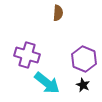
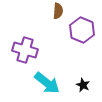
brown semicircle: moved 2 px up
purple cross: moved 2 px left, 5 px up
purple hexagon: moved 2 px left, 29 px up
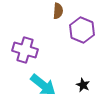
cyan arrow: moved 4 px left, 2 px down
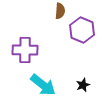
brown semicircle: moved 2 px right
purple cross: rotated 15 degrees counterclockwise
black star: rotated 24 degrees clockwise
